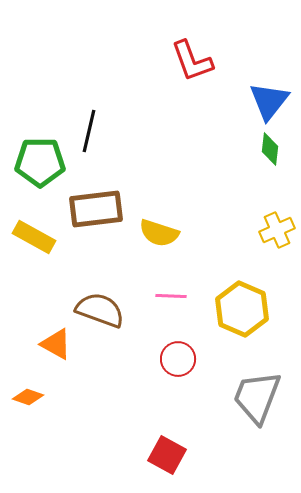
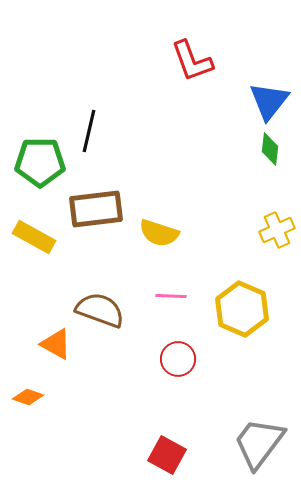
gray trapezoid: moved 2 px right, 46 px down; rotated 16 degrees clockwise
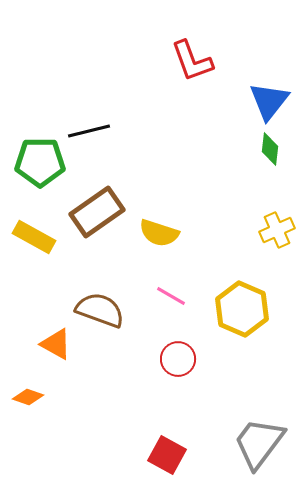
black line: rotated 63 degrees clockwise
brown rectangle: moved 1 px right, 3 px down; rotated 28 degrees counterclockwise
pink line: rotated 28 degrees clockwise
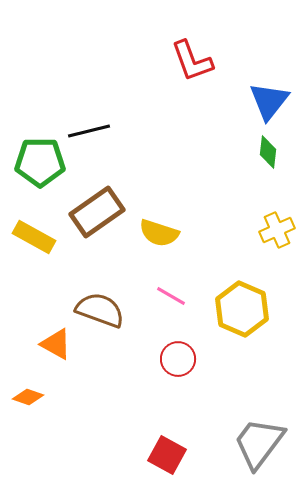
green diamond: moved 2 px left, 3 px down
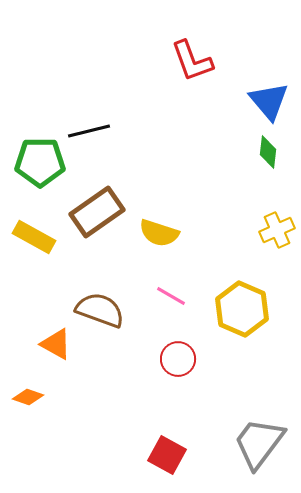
blue triangle: rotated 18 degrees counterclockwise
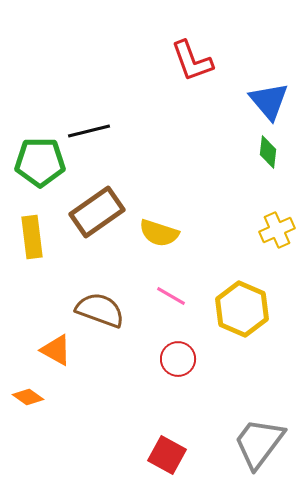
yellow rectangle: moved 2 px left; rotated 54 degrees clockwise
orange triangle: moved 6 px down
orange diamond: rotated 16 degrees clockwise
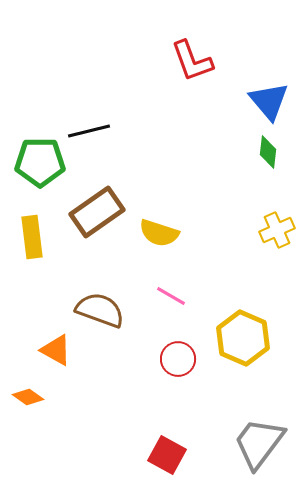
yellow hexagon: moved 1 px right, 29 px down
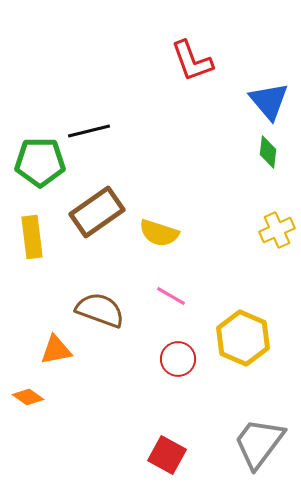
orange triangle: rotated 40 degrees counterclockwise
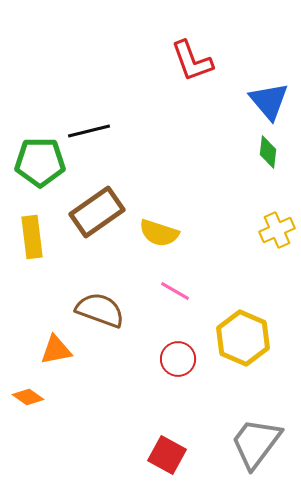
pink line: moved 4 px right, 5 px up
gray trapezoid: moved 3 px left
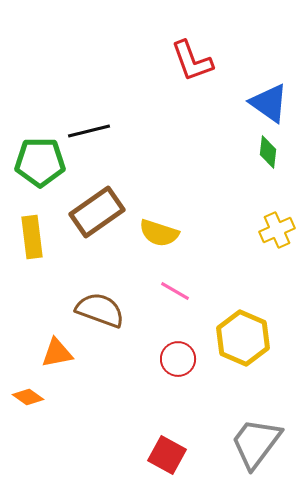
blue triangle: moved 2 px down; rotated 15 degrees counterclockwise
orange triangle: moved 1 px right, 3 px down
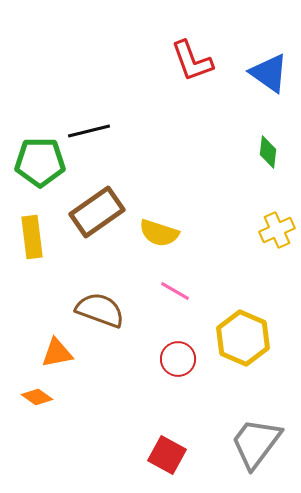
blue triangle: moved 30 px up
orange diamond: moved 9 px right
